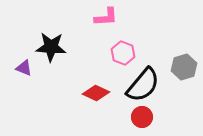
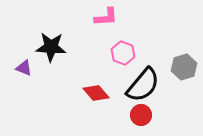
red diamond: rotated 24 degrees clockwise
red circle: moved 1 px left, 2 px up
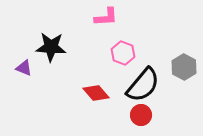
gray hexagon: rotated 15 degrees counterclockwise
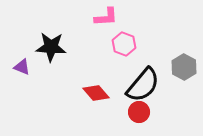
pink hexagon: moved 1 px right, 9 px up
purple triangle: moved 2 px left, 1 px up
red circle: moved 2 px left, 3 px up
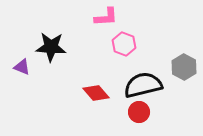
black semicircle: rotated 144 degrees counterclockwise
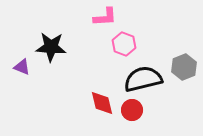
pink L-shape: moved 1 px left
gray hexagon: rotated 10 degrees clockwise
black semicircle: moved 6 px up
red diamond: moved 6 px right, 10 px down; rotated 28 degrees clockwise
red circle: moved 7 px left, 2 px up
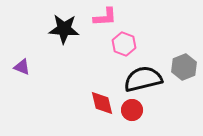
black star: moved 13 px right, 18 px up
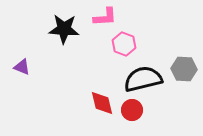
gray hexagon: moved 2 px down; rotated 25 degrees clockwise
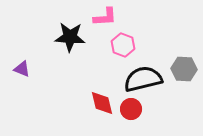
black star: moved 6 px right, 8 px down
pink hexagon: moved 1 px left, 1 px down
purple triangle: moved 2 px down
red circle: moved 1 px left, 1 px up
